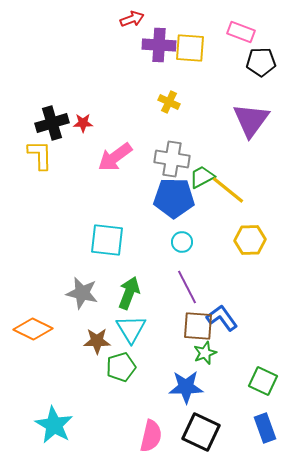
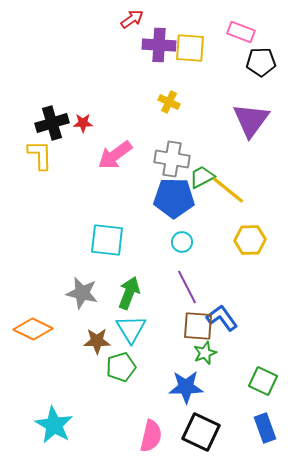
red arrow: rotated 15 degrees counterclockwise
pink arrow: moved 2 px up
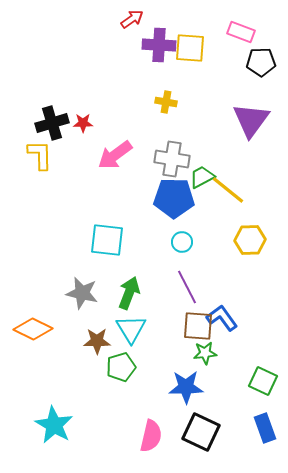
yellow cross: moved 3 px left; rotated 15 degrees counterclockwise
green star: rotated 15 degrees clockwise
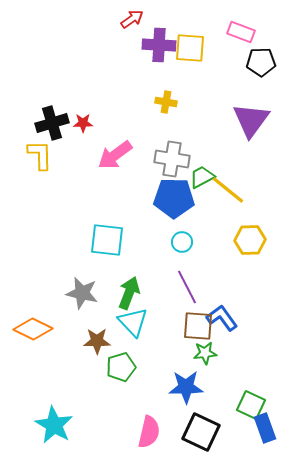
cyan triangle: moved 2 px right, 7 px up; rotated 12 degrees counterclockwise
green square: moved 12 px left, 24 px down
pink semicircle: moved 2 px left, 4 px up
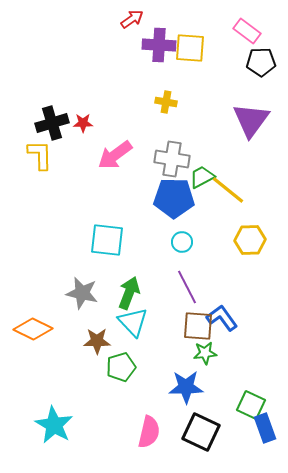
pink rectangle: moved 6 px right, 1 px up; rotated 16 degrees clockwise
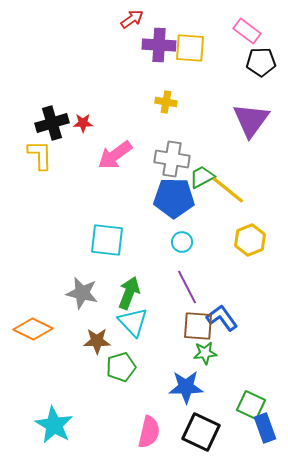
yellow hexagon: rotated 20 degrees counterclockwise
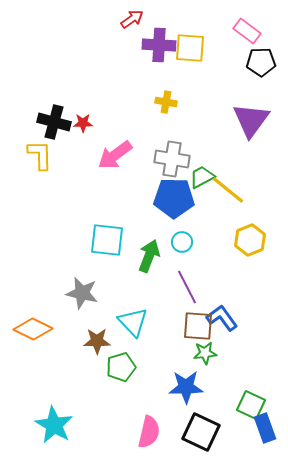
black cross: moved 2 px right, 1 px up; rotated 32 degrees clockwise
green arrow: moved 20 px right, 37 px up
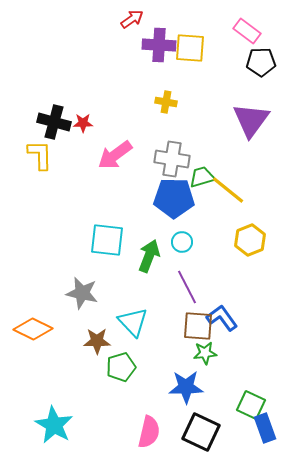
green trapezoid: rotated 12 degrees clockwise
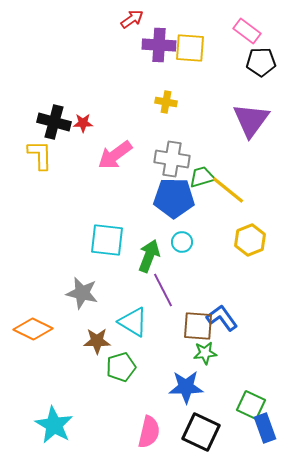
purple line: moved 24 px left, 3 px down
cyan triangle: rotated 16 degrees counterclockwise
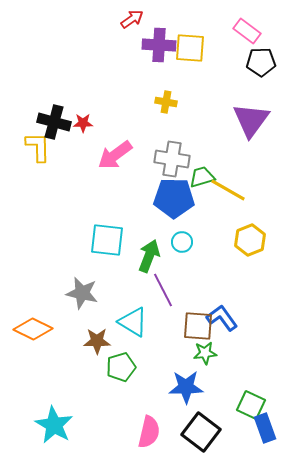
yellow L-shape: moved 2 px left, 8 px up
yellow line: rotated 9 degrees counterclockwise
black square: rotated 12 degrees clockwise
